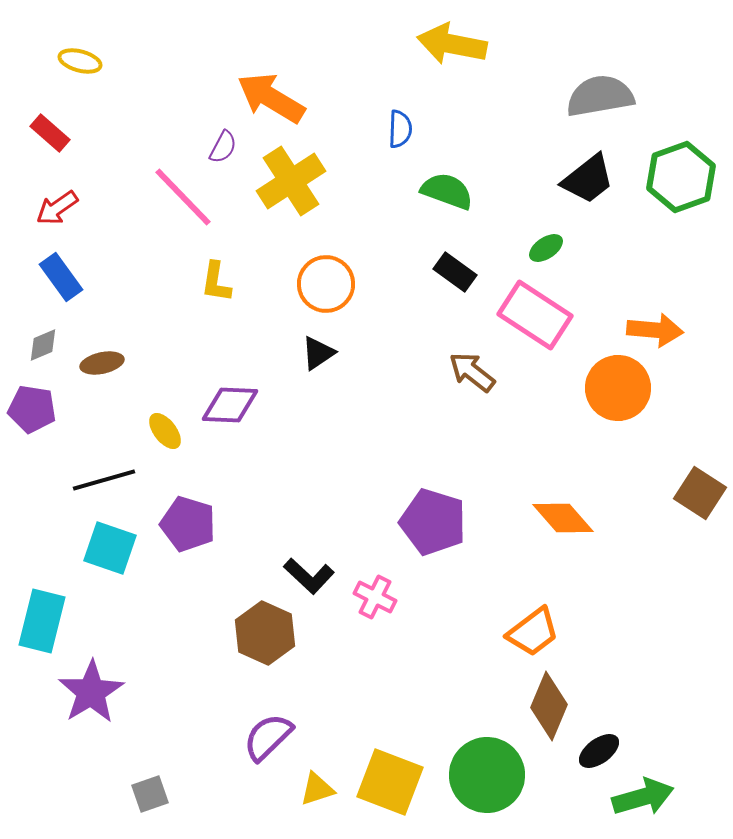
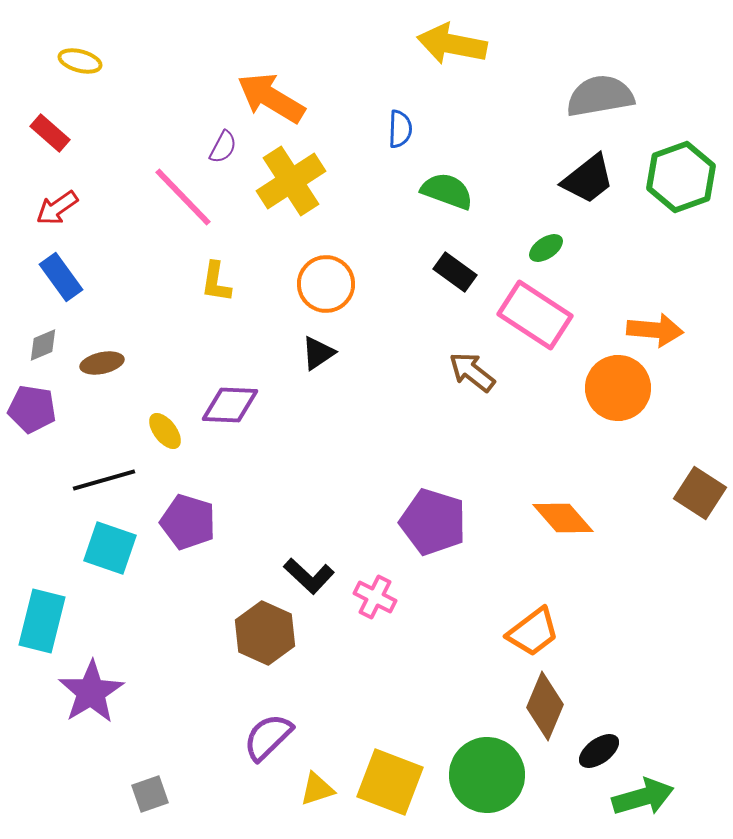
purple pentagon at (188, 524): moved 2 px up
brown diamond at (549, 706): moved 4 px left
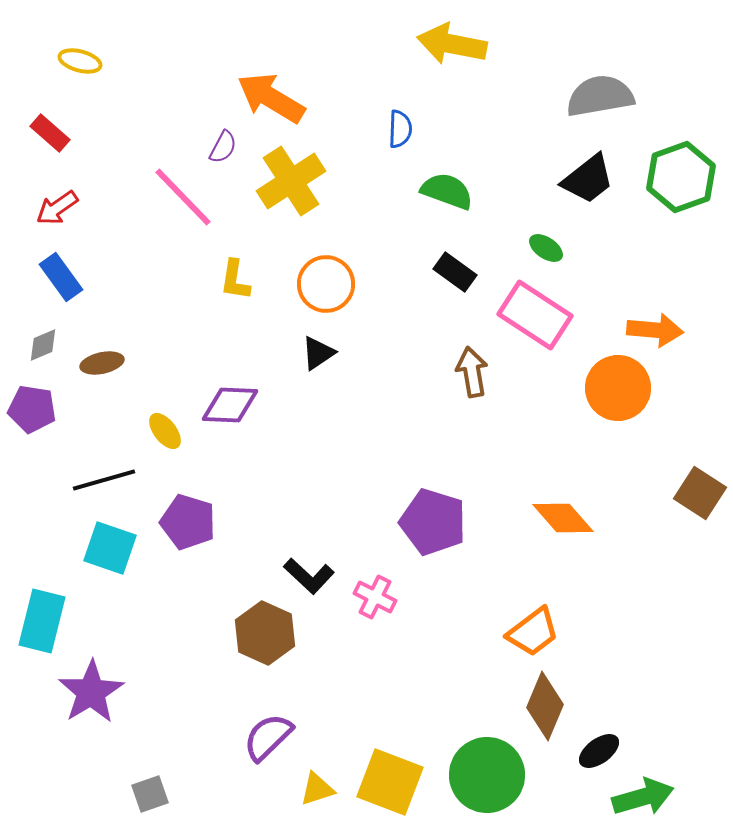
green ellipse at (546, 248): rotated 68 degrees clockwise
yellow L-shape at (216, 282): moved 19 px right, 2 px up
brown arrow at (472, 372): rotated 42 degrees clockwise
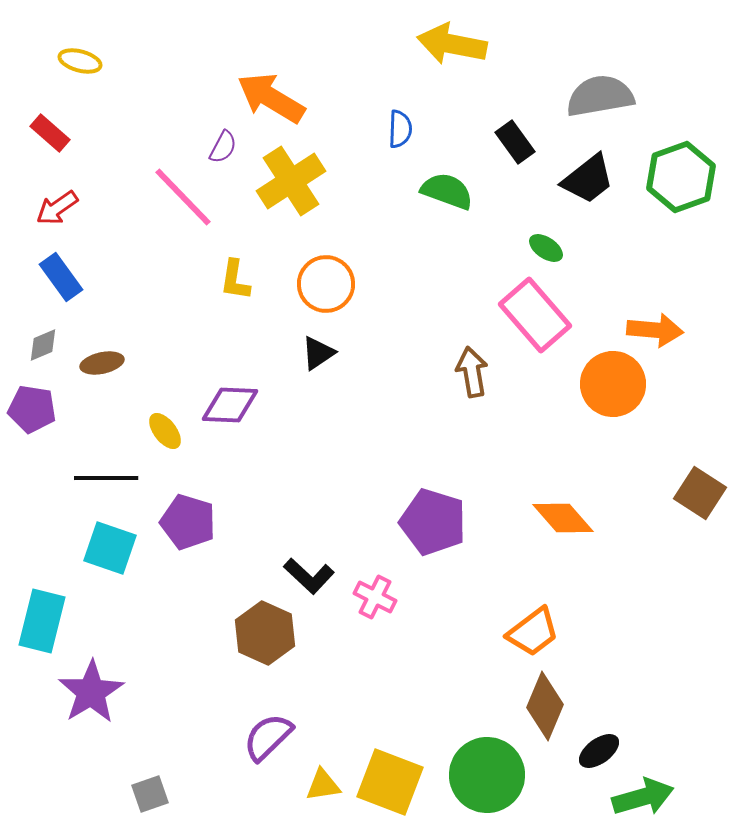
black rectangle at (455, 272): moved 60 px right, 130 px up; rotated 18 degrees clockwise
pink rectangle at (535, 315): rotated 16 degrees clockwise
orange circle at (618, 388): moved 5 px left, 4 px up
black line at (104, 480): moved 2 px right, 2 px up; rotated 16 degrees clockwise
yellow triangle at (317, 789): moved 6 px right, 4 px up; rotated 9 degrees clockwise
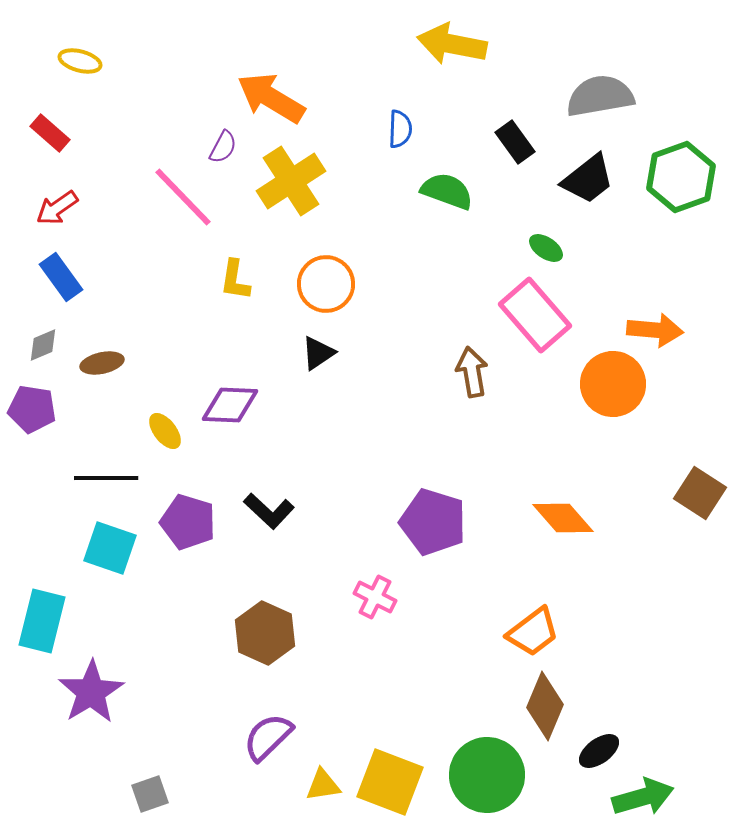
black L-shape at (309, 576): moved 40 px left, 65 px up
